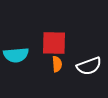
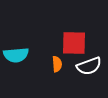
red square: moved 20 px right
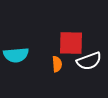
red square: moved 3 px left
white semicircle: moved 5 px up
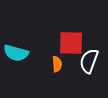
cyan semicircle: moved 2 px up; rotated 20 degrees clockwise
white semicircle: rotated 130 degrees clockwise
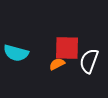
red square: moved 4 px left, 5 px down
orange semicircle: rotated 112 degrees counterclockwise
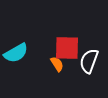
cyan semicircle: rotated 45 degrees counterclockwise
orange semicircle: rotated 84 degrees clockwise
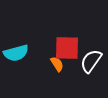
cyan semicircle: rotated 15 degrees clockwise
white semicircle: moved 2 px right; rotated 15 degrees clockwise
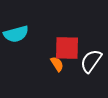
cyan semicircle: moved 19 px up
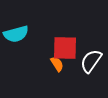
red square: moved 2 px left
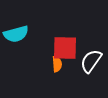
orange semicircle: rotated 28 degrees clockwise
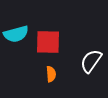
red square: moved 17 px left, 6 px up
orange semicircle: moved 6 px left, 10 px down
